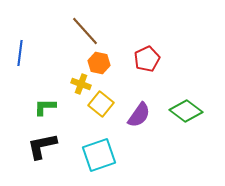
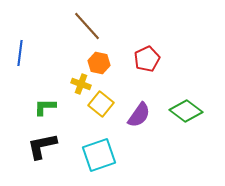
brown line: moved 2 px right, 5 px up
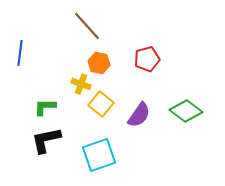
red pentagon: rotated 10 degrees clockwise
black L-shape: moved 4 px right, 6 px up
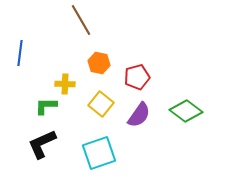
brown line: moved 6 px left, 6 px up; rotated 12 degrees clockwise
red pentagon: moved 10 px left, 18 px down
yellow cross: moved 16 px left; rotated 18 degrees counterclockwise
green L-shape: moved 1 px right, 1 px up
black L-shape: moved 4 px left, 4 px down; rotated 12 degrees counterclockwise
cyan square: moved 2 px up
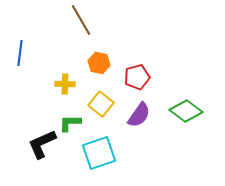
green L-shape: moved 24 px right, 17 px down
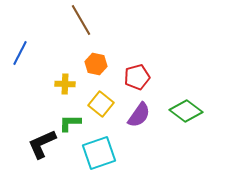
blue line: rotated 20 degrees clockwise
orange hexagon: moved 3 px left, 1 px down
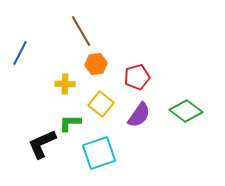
brown line: moved 11 px down
orange hexagon: rotated 20 degrees counterclockwise
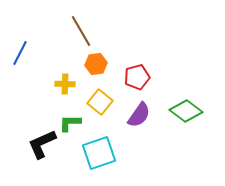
yellow square: moved 1 px left, 2 px up
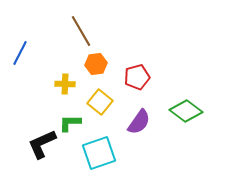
purple semicircle: moved 7 px down
